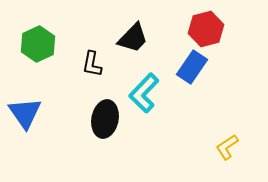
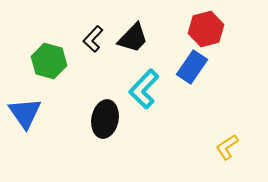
green hexagon: moved 11 px right, 17 px down; rotated 20 degrees counterclockwise
black L-shape: moved 1 px right, 25 px up; rotated 32 degrees clockwise
cyan L-shape: moved 4 px up
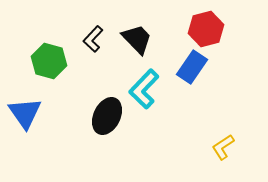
black trapezoid: moved 4 px right, 1 px down; rotated 88 degrees counterclockwise
black ellipse: moved 2 px right, 3 px up; rotated 15 degrees clockwise
yellow L-shape: moved 4 px left
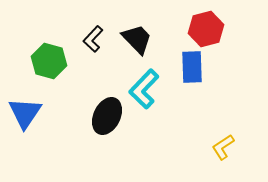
blue rectangle: rotated 36 degrees counterclockwise
blue triangle: rotated 9 degrees clockwise
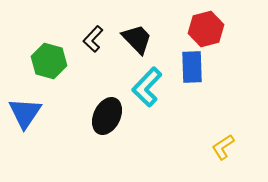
cyan L-shape: moved 3 px right, 2 px up
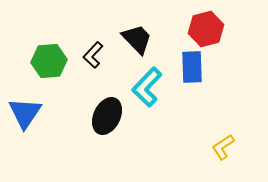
black L-shape: moved 16 px down
green hexagon: rotated 20 degrees counterclockwise
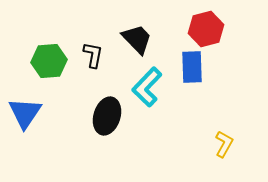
black L-shape: rotated 148 degrees clockwise
black ellipse: rotated 9 degrees counterclockwise
yellow L-shape: moved 1 px right, 3 px up; rotated 152 degrees clockwise
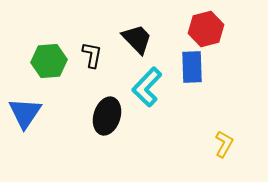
black L-shape: moved 1 px left
